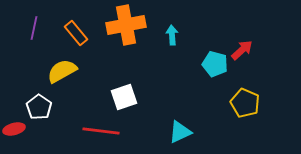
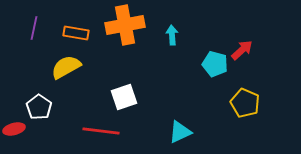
orange cross: moved 1 px left
orange rectangle: rotated 40 degrees counterclockwise
yellow semicircle: moved 4 px right, 4 px up
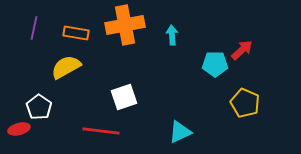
cyan pentagon: rotated 15 degrees counterclockwise
red ellipse: moved 5 px right
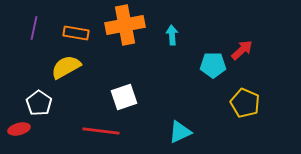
cyan pentagon: moved 2 px left, 1 px down
white pentagon: moved 4 px up
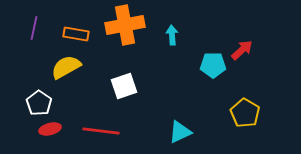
orange rectangle: moved 1 px down
white square: moved 11 px up
yellow pentagon: moved 10 px down; rotated 8 degrees clockwise
red ellipse: moved 31 px right
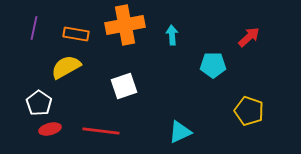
red arrow: moved 7 px right, 13 px up
yellow pentagon: moved 4 px right, 2 px up; rotated 12 degrees counterclockwise
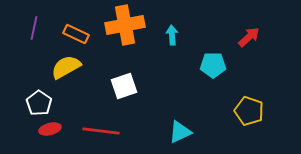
orange rectangle: rotated 15 degrees clockwise
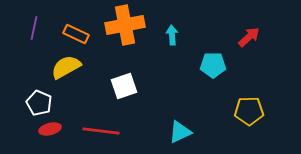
white pentagon: rotated 10 degrees counterclockwise
yellow pentagon: rotated 20 degrees counterclockwise
